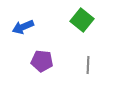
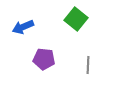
green square: moved 6 px left, 1 px up
purple pentagon: moved 2 px right, 2 px up
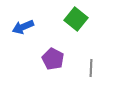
purple pentagon: moved 9 px right; rotated 20 degrees clockwise
gray line: moved 3 px right, 3 px down
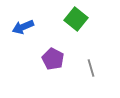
gray line: rotated 18 degrees counterclockwise
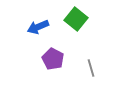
blue arrow: moved 15 px right
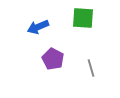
green square: moved 7 px right, 1 px up; rotated 35 degrees counterclockwise
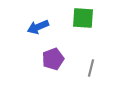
purple pentagon: rotated 25 degrees clockwise
gray line: rotated 30 degrees clockwise
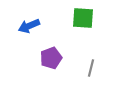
blue arrow: moved 9 px left, 1 px up
purple pentagon: moved 2 px left, 1 px up
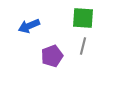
purple pentagon: moved 1 px right, 2 px up
gray line: moved 8 px left, 22 px up
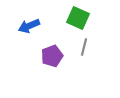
green square: moved 5 px left; rotated 20 degrees clockwise
gray line: moved 1 px right, 1 px down
